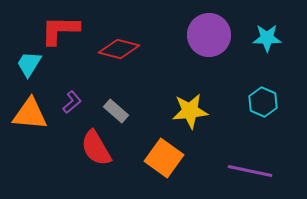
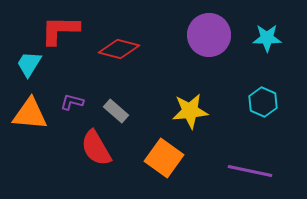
purple L-shape: rotated 125 degrees counterclockwise
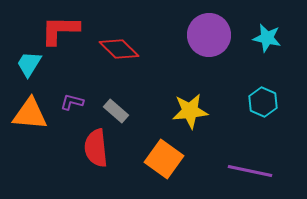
cyan star: rotated 12 degrees clockwise
red diamond: rotated 30 degrees clockwise
red semicircle: rotated 24 degrees clockwise
orange square: moved 1 px down
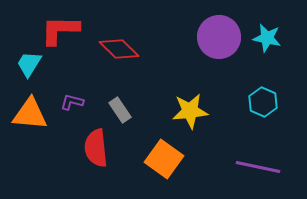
purple circle: moved 10 px right, 2 px down
gray rectangle: moved 4 px right, 1 px up; rotated 15 degrees clockwise
purple line: moved 8 px right, 4 px up
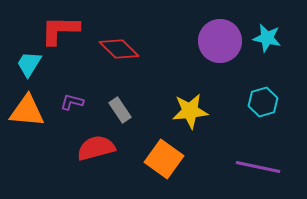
purple circle: moved 1 px right, 4 px down
cyan hexagon: rotated 20 degrees clockwise
orange triangle: moved 3 px left, 3 px up
red semicircle: rotated 81 degrees clockwise
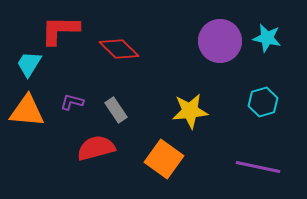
gray rectangle: moved 4 px left
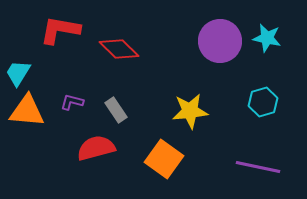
red L-shape: rotated 9 degrees clockwise
cyan trapezoid: moved 11 px left, 9 px down
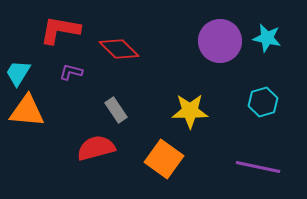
purple L-shape: moved 1 px left, 30 px up
yellow star: rotated 6 degrees clockwise
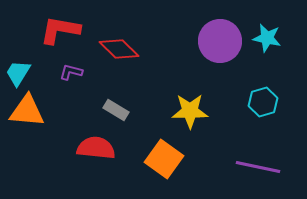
gray rectangle: rotated 25 degrees counterclockwise
red semicircle: rotated 21 degrees clockwise
